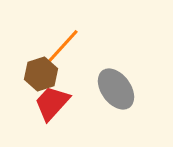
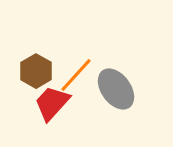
orange line: moved 13 px right, 29 px down
brown hexagon: moved 5 px left, 3 px up; rotated 12 degrees counterclockwise
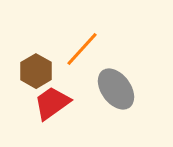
orange line: moved 6 px right, 26 px up
red trapezoid: rotated 12 degrees clockwise
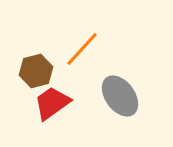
brown hexagon: rotated 16 degrees clockwise
gray ellipse: moved 4 px right, 7 px down
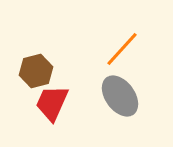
orange line: moved 40 px right
red trapezoid: rotated 30 degrees counterclockwise
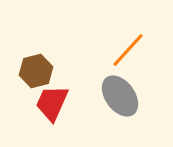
orange line: moved 6 px right, 1 px down
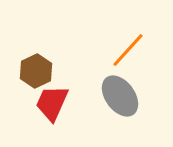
brown hexagon: rotated 12 degrees counterclockwise
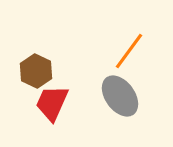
orange line: moved 1 px right, 1 px down; rotated 6 degrees counterclockwise
brown hexagon: rotated 8 degrees counterclockwise
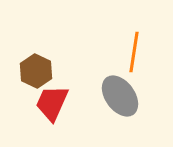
orange line: moved 5 px right, 1 px down; rotated 27 degrees counterclockwise
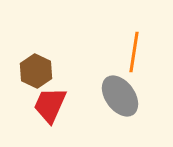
red trapezoid: moved 2 px left, 2 px down
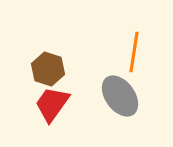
brown hexagon: moved 12 px right, 2 px up; rotated 8 degrees counterclockwise
red trapezoid: moved 2 px right, 1 px up; rotated 12 degrees clockwise
